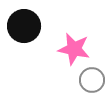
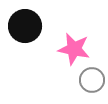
black circle: moved 1 px right
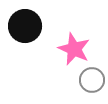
pink star: rotated 12 degrees clockwise
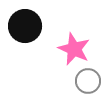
gray circle: moved 4 px left, 1 px down
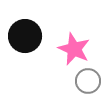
black circle: moved 10 px down
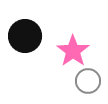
pink star: moved 1 px left, 2 px down; rotated 12 degrees clockwise
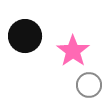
gray circle: moved 1 px right, 4 px down
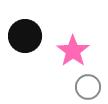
gray circle: moved 1 px left, 2 px down
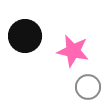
pink star: rotated 24 degrees counterclockwise
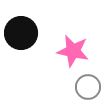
black circle: moved 4 px left, 3 px up
